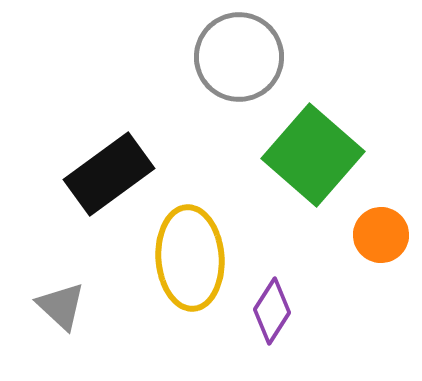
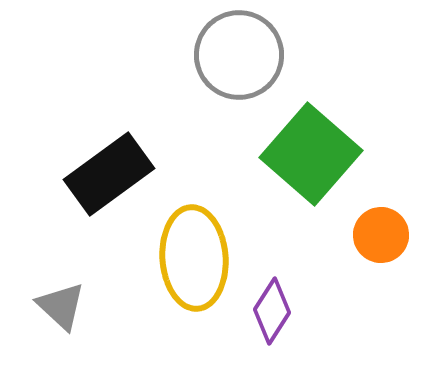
gray circle: moved 2 px up
green square: moved 2 px left, 1 px up
yellow ellipse: moved 4 px right
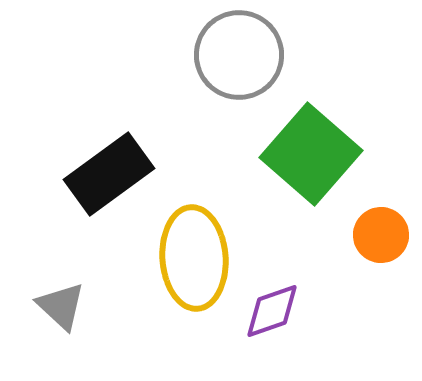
purple diamond: rotated 38 degrees clockwise
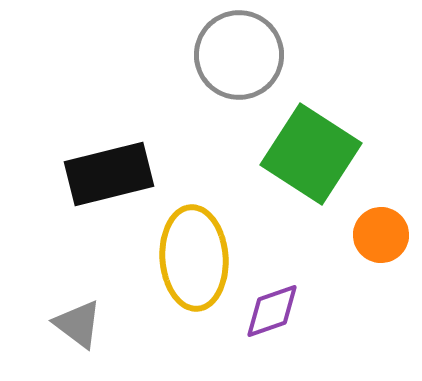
green square: rotated 8 degrees counterclockwise
black rectangle: rotated 22 degrees clockwise
gray triangle: moved 17 px right, 18 px down; rotated 6 degrees counterclockwise
